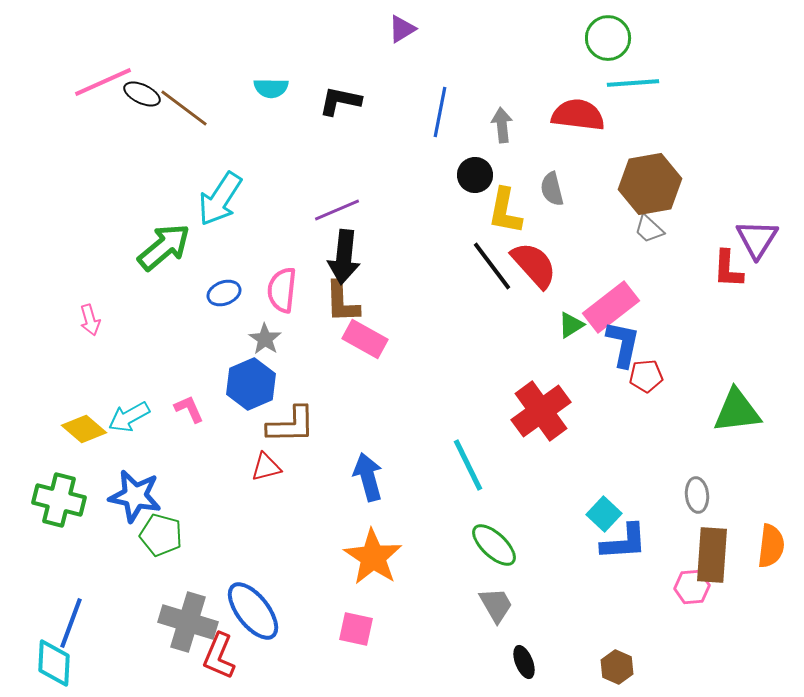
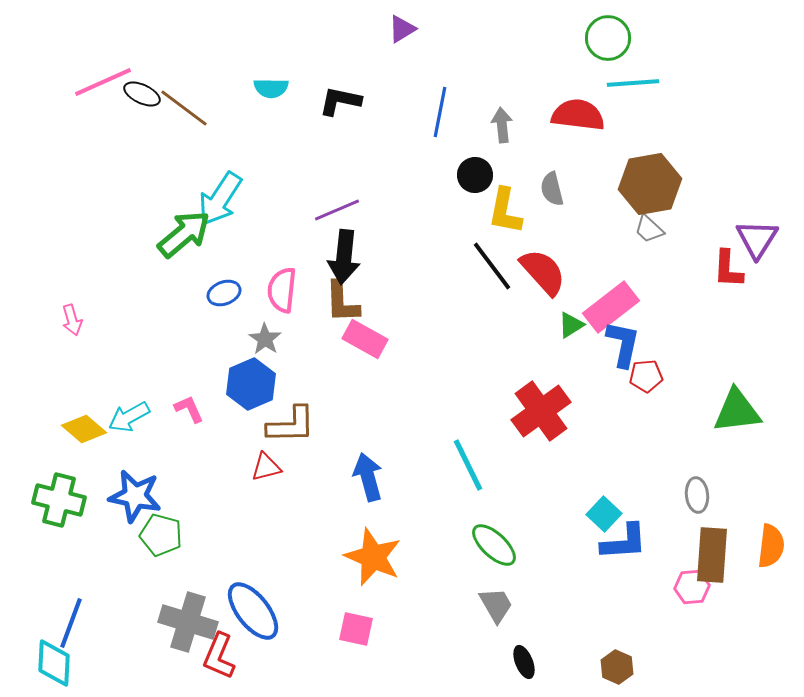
green arrow at (164, 247): moved 20 px right, 13 px up
red semicircle at (534, 265): moved 9 px right, 7 px down
pink arrow at (90, 320): moved 18 px left
orange star at (373, 557): rotated 10 degrees counterclockwise
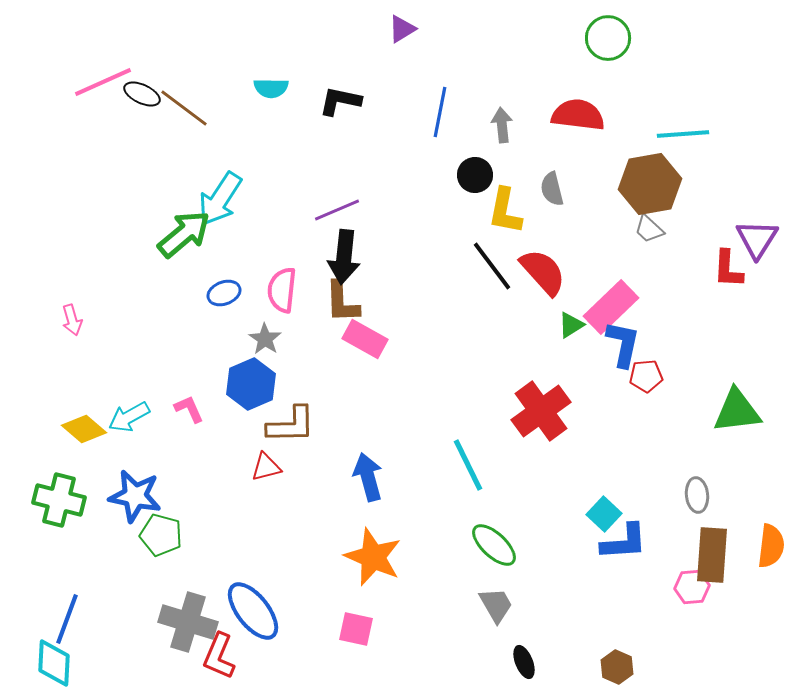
cyan line at (633, 83): moved 50 px right, 51 px down
pink rectangle at (611, 307): rotated 6 degrees counterclockwise
blue line at (71, 623): moved 4 px left, 4 px up
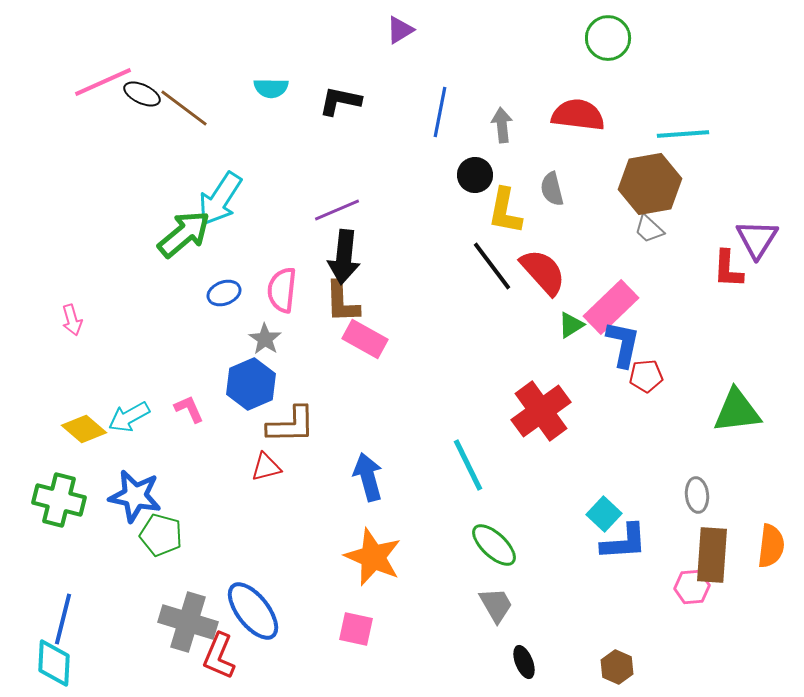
purple triangle at (402, 29): moved 2 px left, 1 px down
blue line at (67, 619): moved 4 px left; rotated 6 degrees counterclockwise
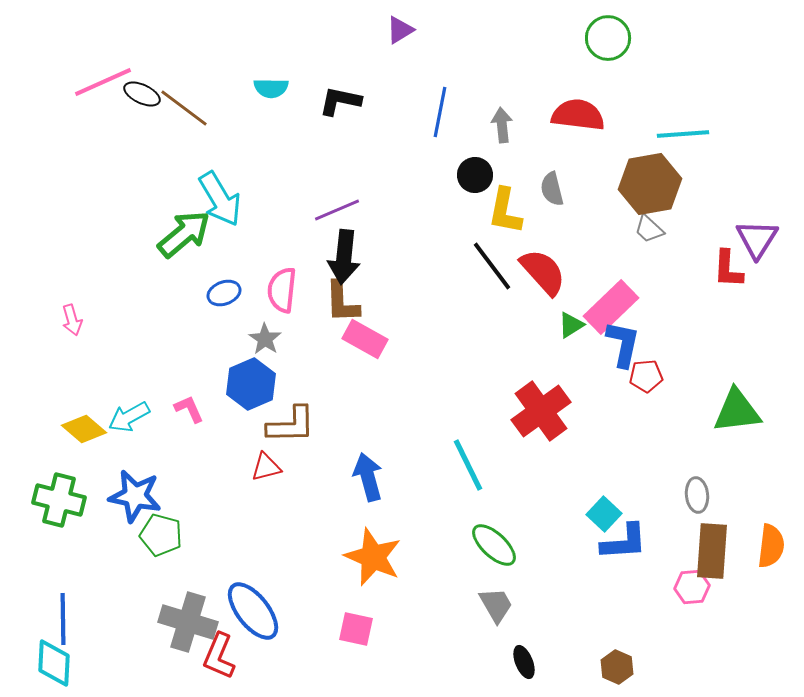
cyan arrow at (220, 199): rotated 64 degrees counterclockwise
brown rectangle at (712, 555): moved 4 px up
blue line at (63, 619): rotated 15 degrees counterclockwise
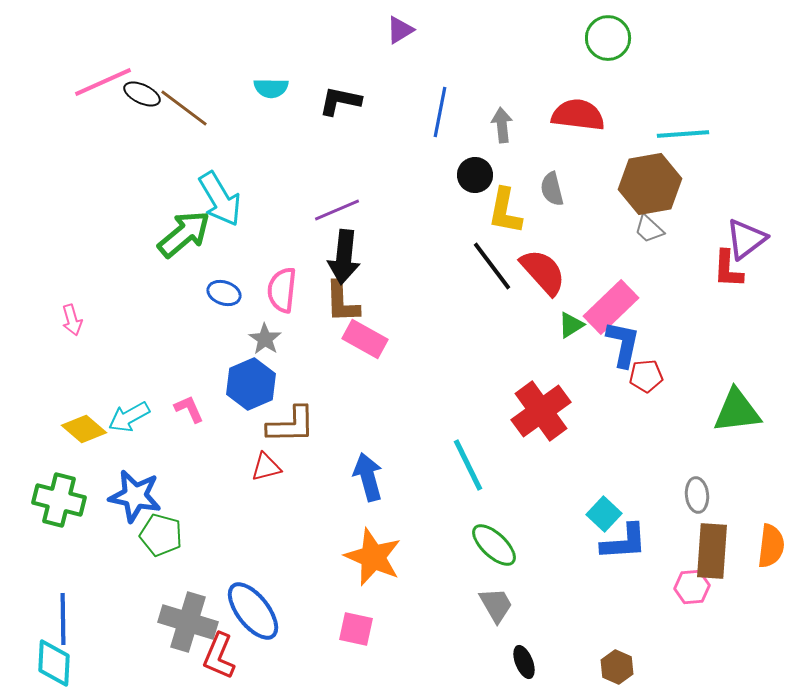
purple triangle at (757, 239): moved 11 px left; rotated 21 degrees clockwise
blue ellipse at (224, 293): rotated 40 degrees clockwise
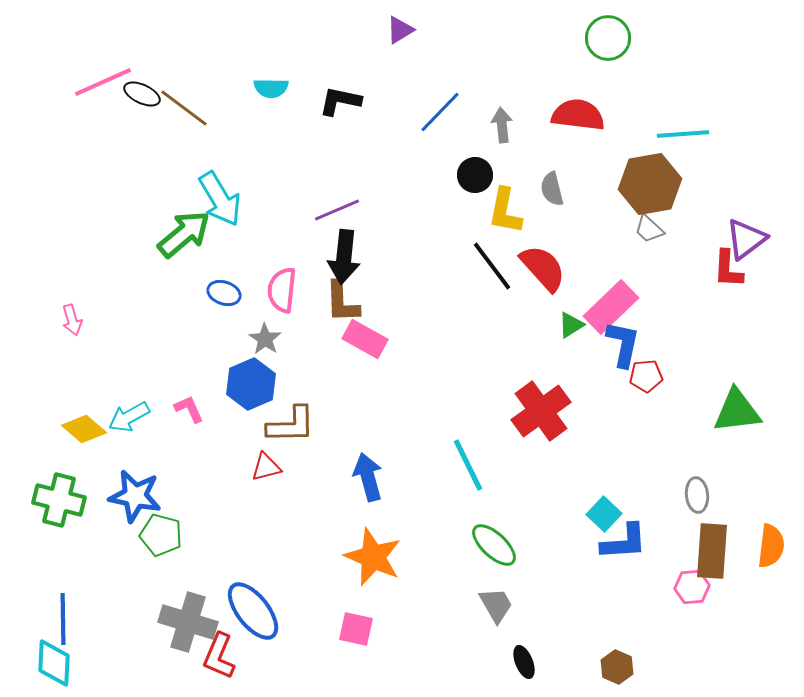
blue line at (440, 112): rotated 33 degrees clockwise
red semicircle at (543, 272): moved 4 px up
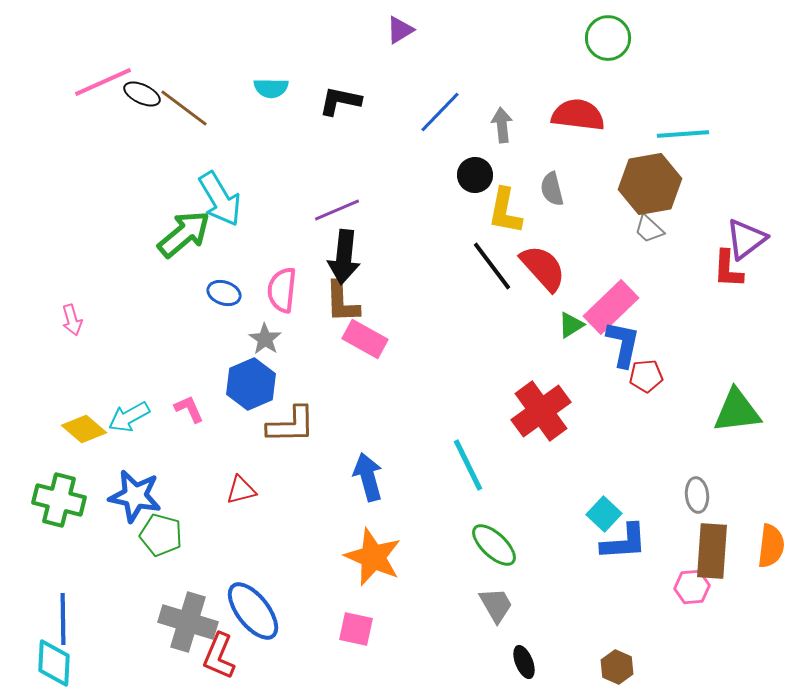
red triangle at (266, 467): moved 25 px left, 23 px down
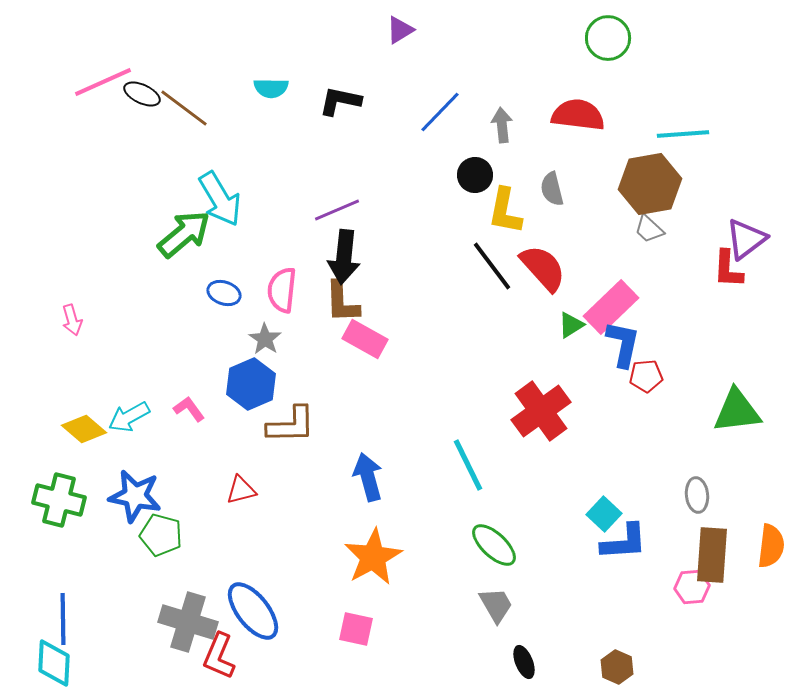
pink L-shape at (189, 409): rotated 12 degrees counterclockwise
brown rectangle at (712, 551): moved 4 px down
orange star at (373, 557): rotated 20 degrees clockwise
